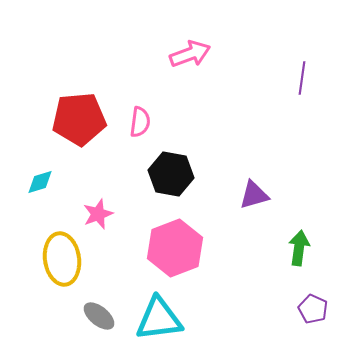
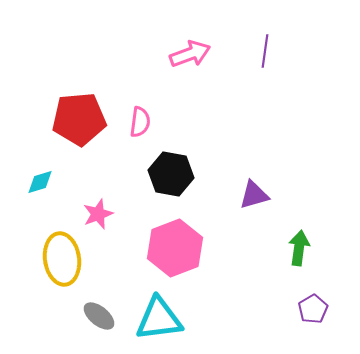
purple line: moved 37 px left, 27 px up
purple pentagon: rotated 16 degrees clockwise
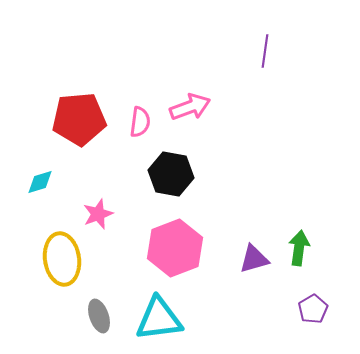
pink arrow: moved 53 px down
purple triangle: moved 64 px down
gray ellipse: rotated 32 degrees clockwise
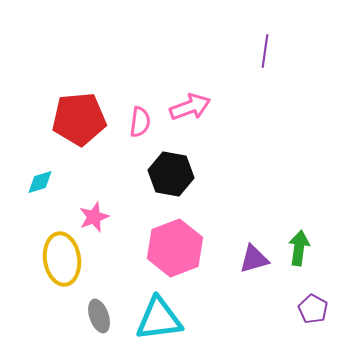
pink star: moved 4 px left, 3 px down
purple pentagon: rotated 12 degrees counterclockwise
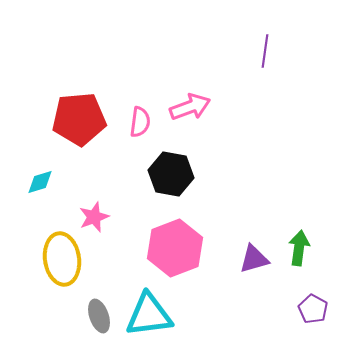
cyan triangle: moved 10 px left, 4 px up
